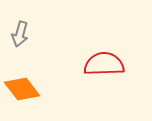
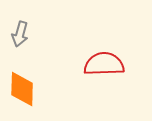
orange diamond: rotated 39 degrees clockwise
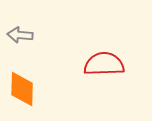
gray arrow: moved 1 px down; rotated 80 degrees clockwise
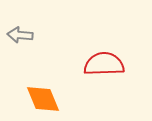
orange diamond: moved 21 px right, 10 px down; rotated 24 degrees counterclockwise
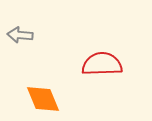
red semicircle: moved 2 px left
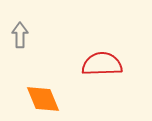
gray arrow: rotated 85 degrees clockwise
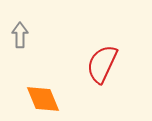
red semicircle: rotated 63 degrees counterclockwise
